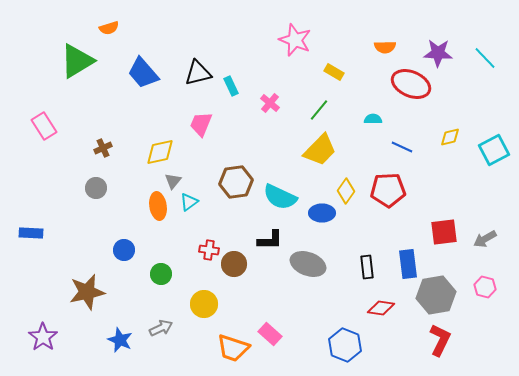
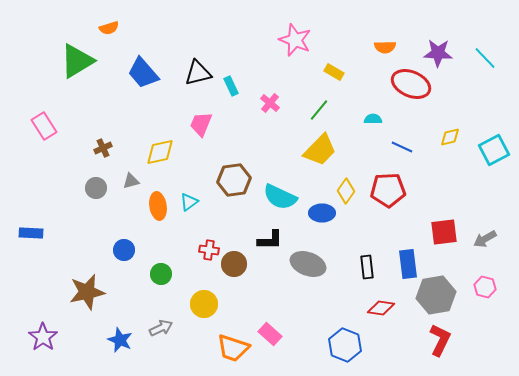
gray triangle at (173, 181): moved 42 px left; rotated 36 degrees clockwise
brown hexagon at (236, 182): moved 2 px left, 2 px up
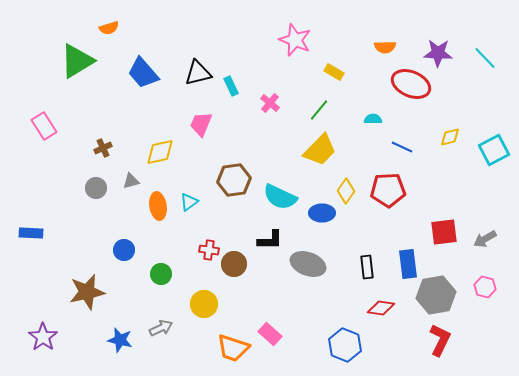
blue star at (120, 340): rotated 10 degrees counterclockwise
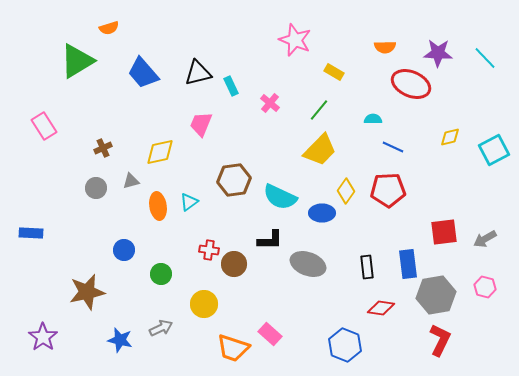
blue line at (402, 147): moved 9 px left
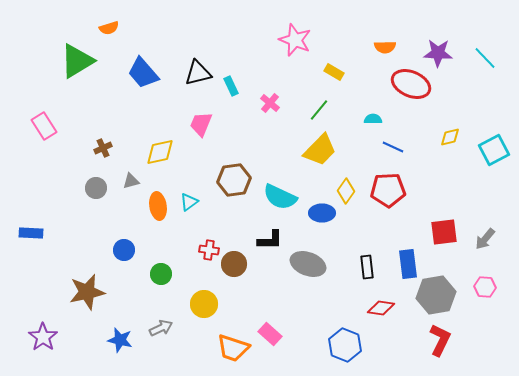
gray arrow at (485, 239): rotated 20 degrees counterclockwise
pink hexagon at (485, 287): rotated 10 degrees counterclockwise
